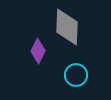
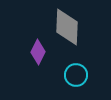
purple diamond: moved 1 px down
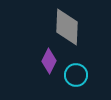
purple diamond: moved 11 px right, 9 px down
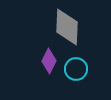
cyan circle: moved 6 px up
